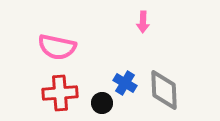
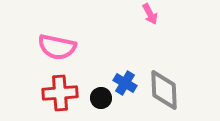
pink arrow: moved 7 px right, 8 px up; rotated 30 degrees counterclockwise
black circle: moved 1 px left, 5 px up
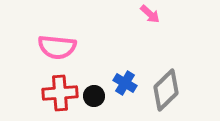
pink arrow: rotated 20 degrees counterclockwise
pink semicircle: rotated 6 degrees counterclockwise
gray diamond: moved 2 px right; rotated 48 degrees clockwise
black circle: moved 7 px left, 2 px up
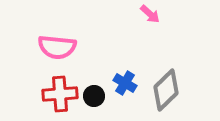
red cross: moved 1 px down
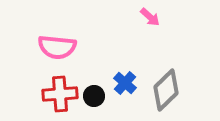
pink arrow: moved 3 px down
blue cross: rotated 10 degrees clockwise
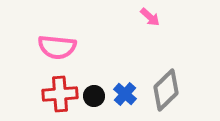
blue cross: moved 11 px down
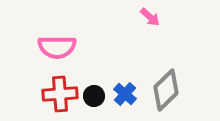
pink semicircle: rotated 6 degrees counterclockwise
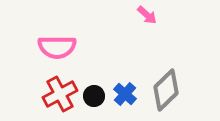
pink arrow: moved 3 px left, 2 px up
red cross: rotated 24 degrees counterclockwise
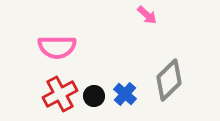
gray diamond: moved 3 px right, 10 px up
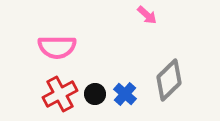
black circle: moved 1 px right, 2 px up
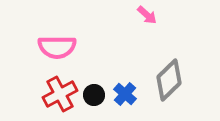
black circle: moved 1 px left, 1 px down
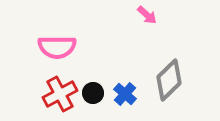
black circle: moved 1 px left, 2 px up
